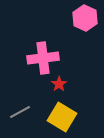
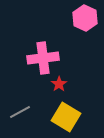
yellow square: moved 4 px right
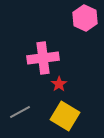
yellow square: moved 1 px left, 1 px up
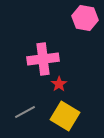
pink hexagon: rotated 15 degrees counterclockwise
pink cross: moved 1 px down
gray line: moved 5 px right
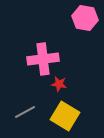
red star: rotated 28 degrees counterclockwise
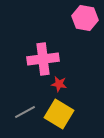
yellow square: moved 6 px left, 2 px up
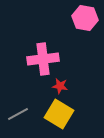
red star: moved 1 px right, 2 px down
gray line: moved 7 px left, 2 px down
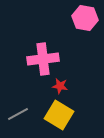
yellow square: moved 1 px down
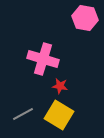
pink cross: rotated 24 degrees clockwise
gray line: moved 5 px right
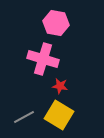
pink hexagon: moved 29 px left, 5 px down
gray line: moved 1 px right, 3 px down
